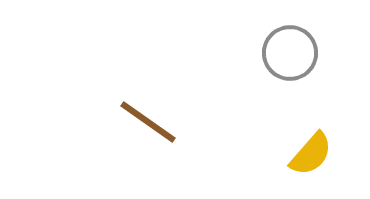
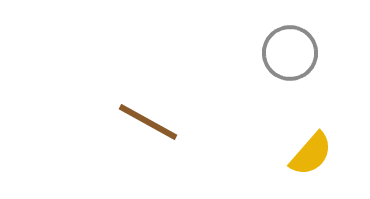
brown line: rotated 6 degrees counterclockwise
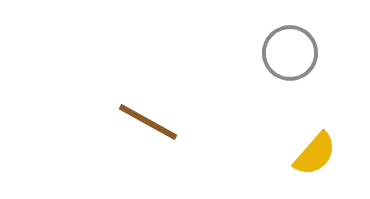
yellow semicircle: moved 4 px right
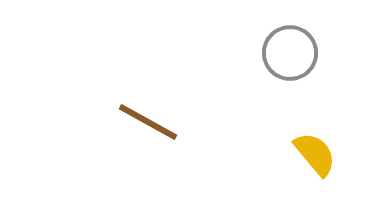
yellow semicircle: rotated 81 degrees counterclockwise
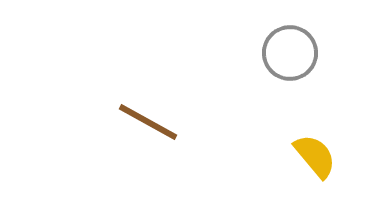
yellow semicircle: moved 2 px down
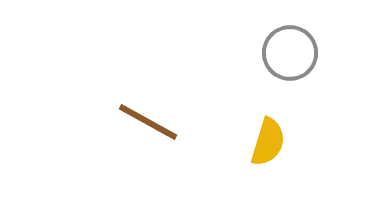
yellow semicircle: moved 47 px left, 14 px up; rotated 57 degrees clockwise
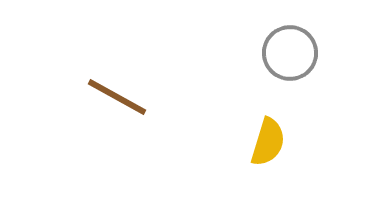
brown line: moved 31 px left, 25 px up
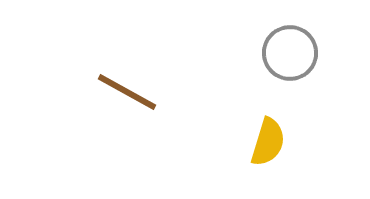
brown line: moved 10 px right, 5 px up
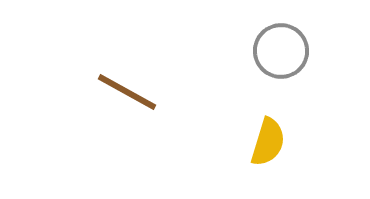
gray circle: moved 9 px left, 2 px up
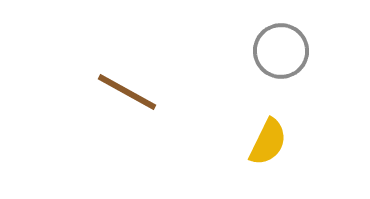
yellow semicircle: rotated 9 degrees clockwise
